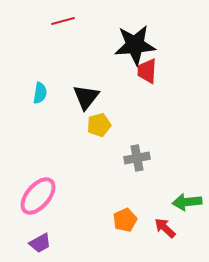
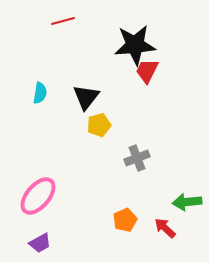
red trapezoid: rotated 24 degrees clockwise
gray cross: rotated 10 degrees counterclockwise
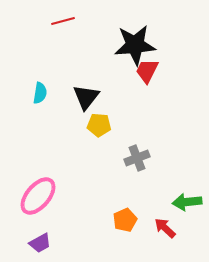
yellow pentagon: rotated 20 degrees clockwise
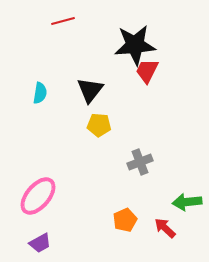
black triangle: moved 4 px right, 7 px up
gray cross: moved 3 px right, 4 px down
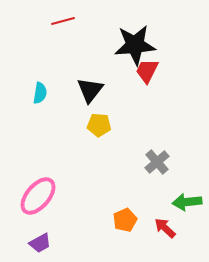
gray cross: moved 17 px right; rotated 20 degrees counterclockwise
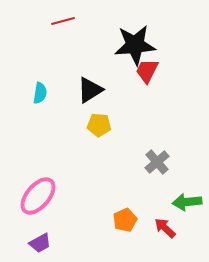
black triangle: rotated 20 degrees clockwise
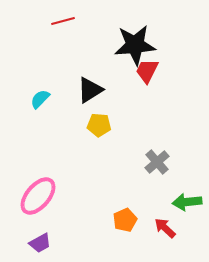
cyan semicircle: moved 6 px down; rotated 145 degrees counterclockwise
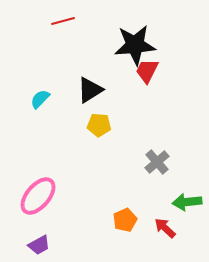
purple trapezoid: moved 1 px left, 2 px down
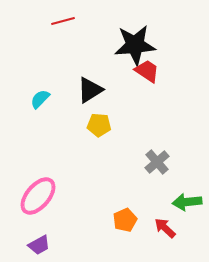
red trapezoid: rotated 96 degrees clockwise
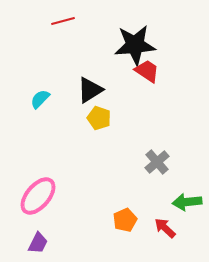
yellow pentagon: moved 7 px up; rotated 15 degrees clockwise
purple trapezoid: moved 1 px left, 2 px up; rotated 35 degrees counterclockwise
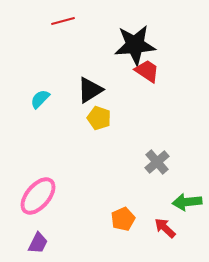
orange pentagon: moved 2 px left, 1 px up
